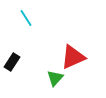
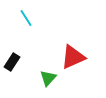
green triangle: moved 7 px left
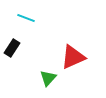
cyan line: rotated 36 degrees counterclockwise
black rectangle: moved 14 px up
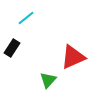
cyan line: rotated 60 degrees counterclockwise
green triangle: moved 2 px down
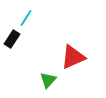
cyan line: rotated 18 degrees counterclockwise
black rectangle: moved 9 px up
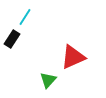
cyan line: moved 1 px left, 1 px up
